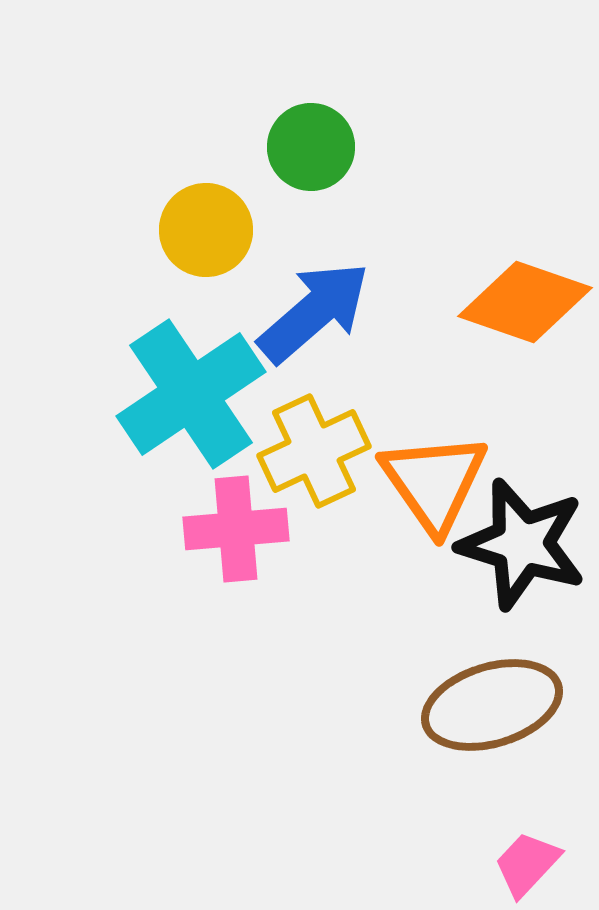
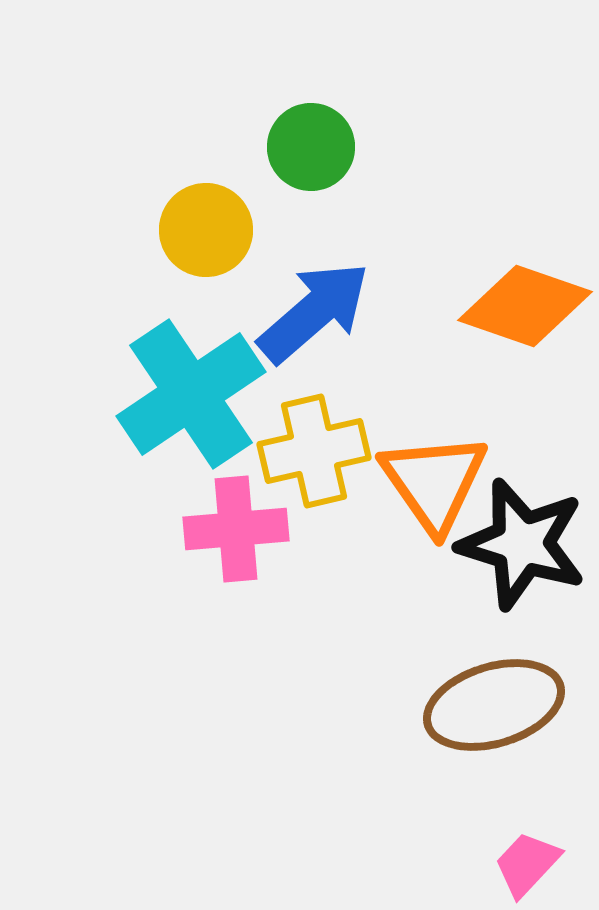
orange diamond: moved 4 px down
yellow cross: rotated 12 degrees clockwise
brown ellipse: moved 2 px right
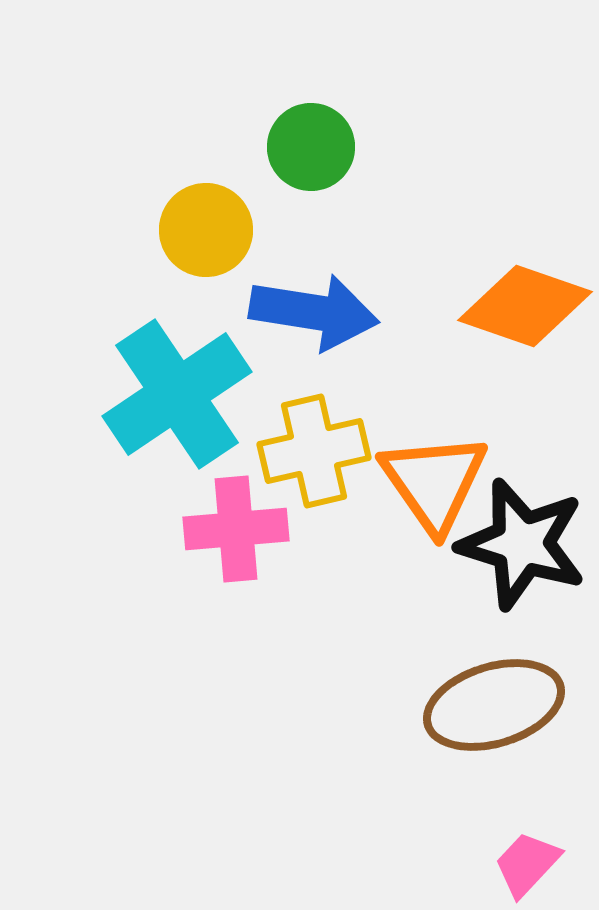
blue arrow: rotated 50 degrees clockwise
cyan cross: moved 14 px left
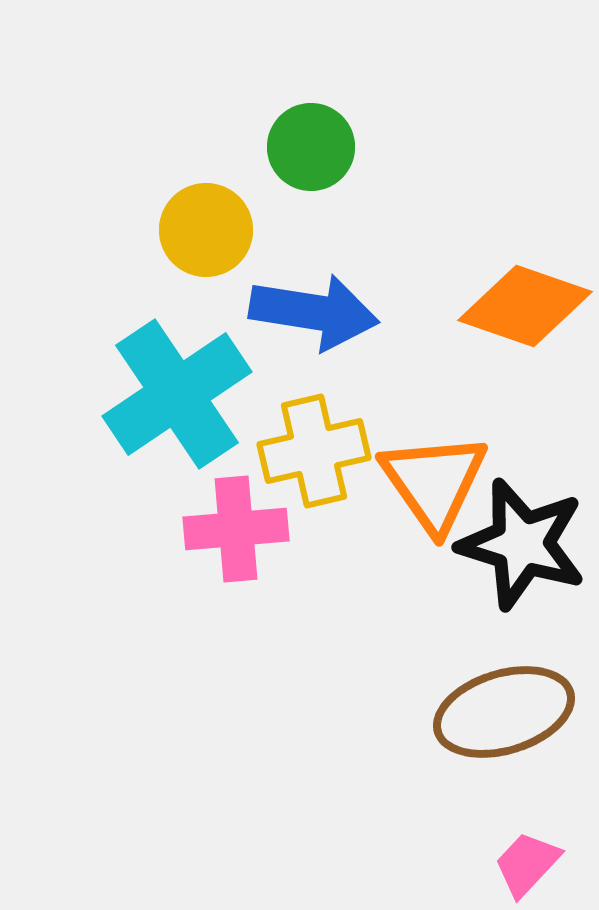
brown ellipse: moved 10 px right, 7 px down
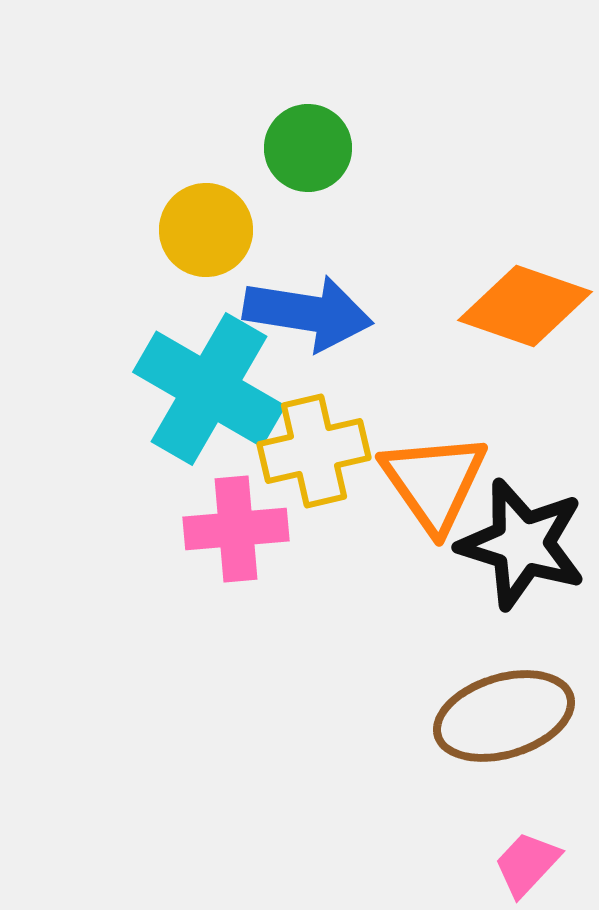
green circle: moved 3 px left, 1 px down
blue arrow: moved 6 px left, 1 px down
cyan cross: moved 32 px right, 5 px up; rotated 26 degrees counterclockwise
brown ellipse: moved 4 px down
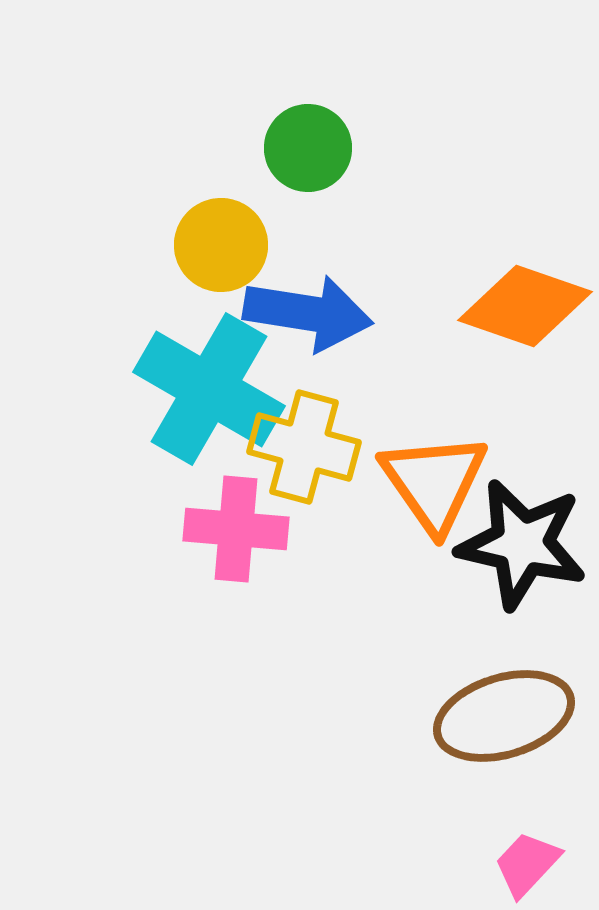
yellow circle: moved 15 px right, 15 px down
yellow cross: moved 10 px left, 4 px up; rotated 28 degrees clockwise
pink cross: rotated 10 degrees clockwise
black star: rotated 4 degrees counterclockwise
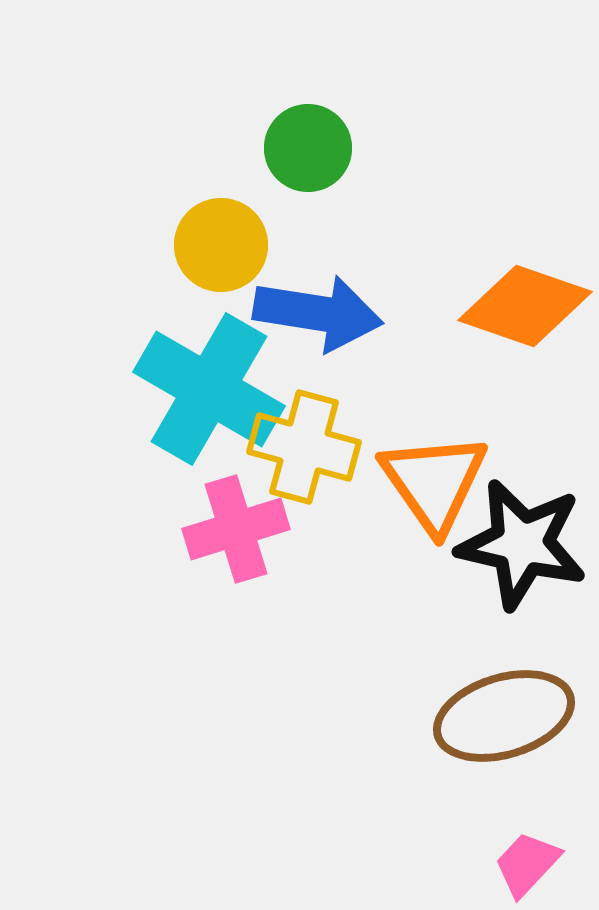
blue arrow: moved 10 px right
pink cross: rotated 22 degrees counterclockwise
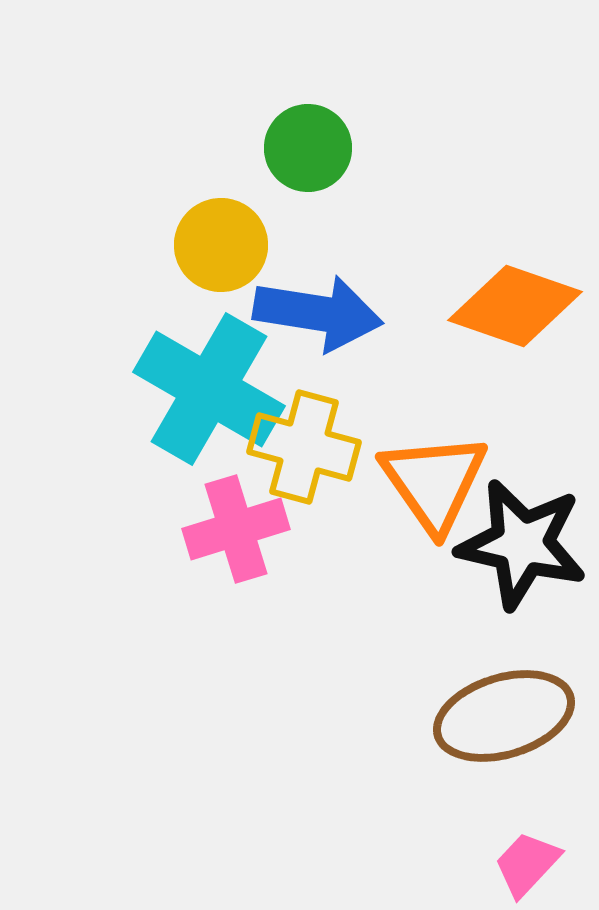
orange diamond: moved 10 px left
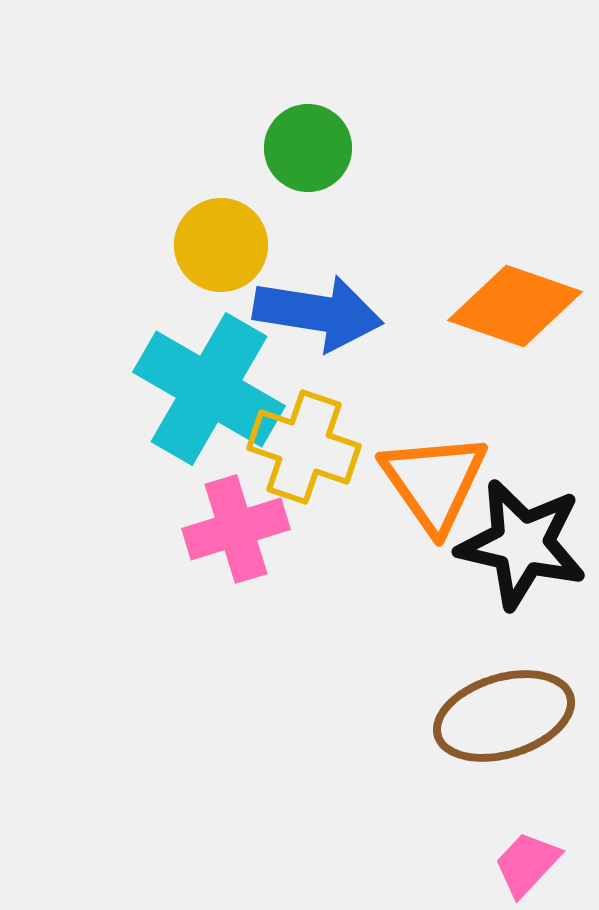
yellow cross: rotated 4 degrees clockwise
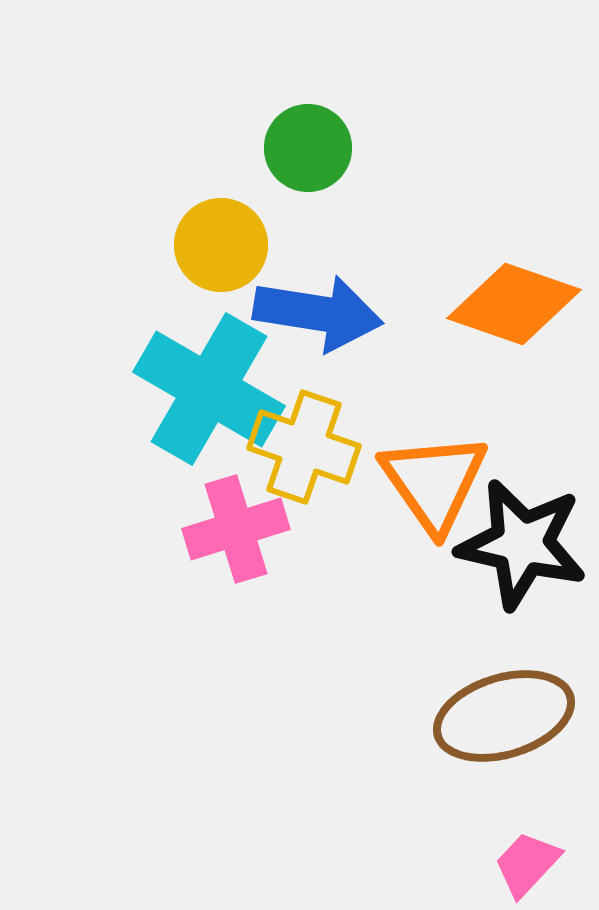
orange diamond: moved 1 px left, 2 px up
